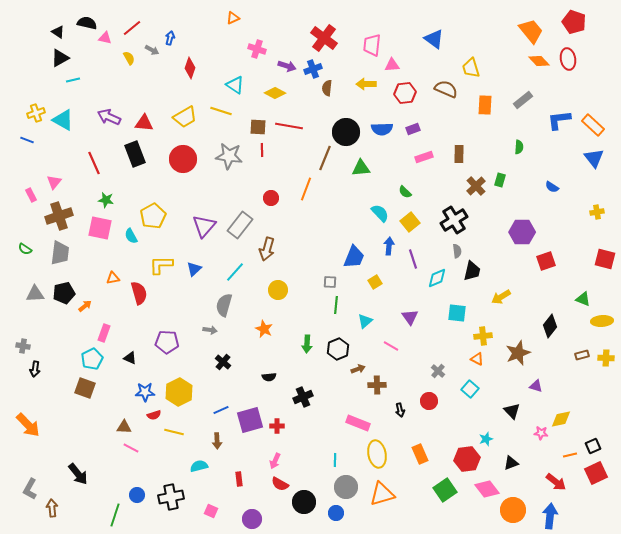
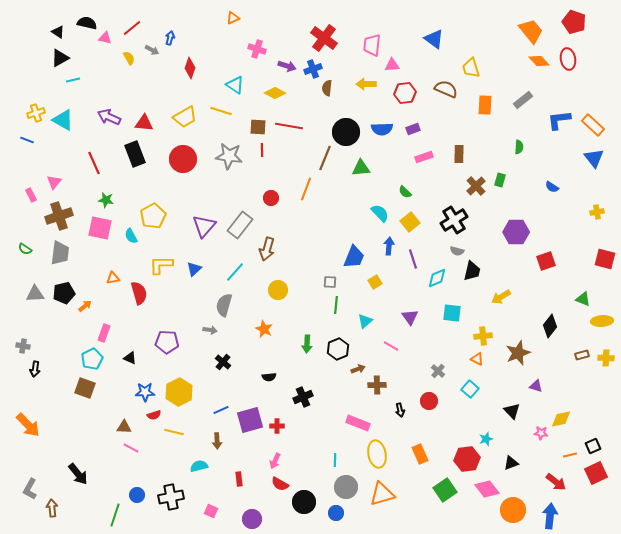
purple hexagon at (522, 232): moved 6 px left
gray semicircle at (457, 251): rotated 112 degrees clockwise
cyan square at (457, 313): moved 5 px left
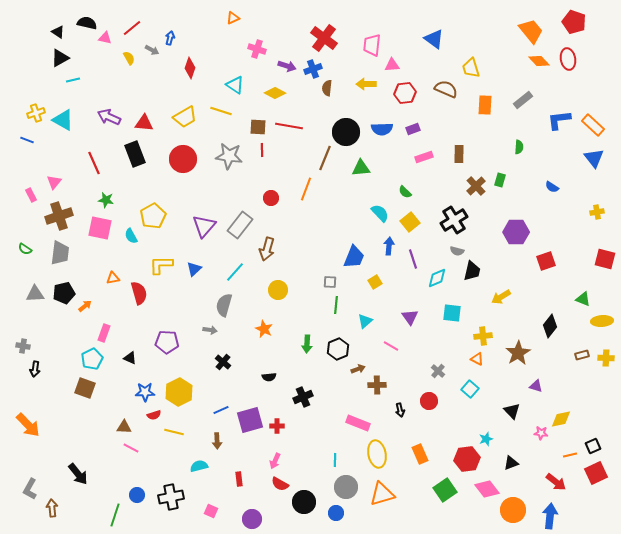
brown star at (518, 353): rotated 10 degrees counterclockwise
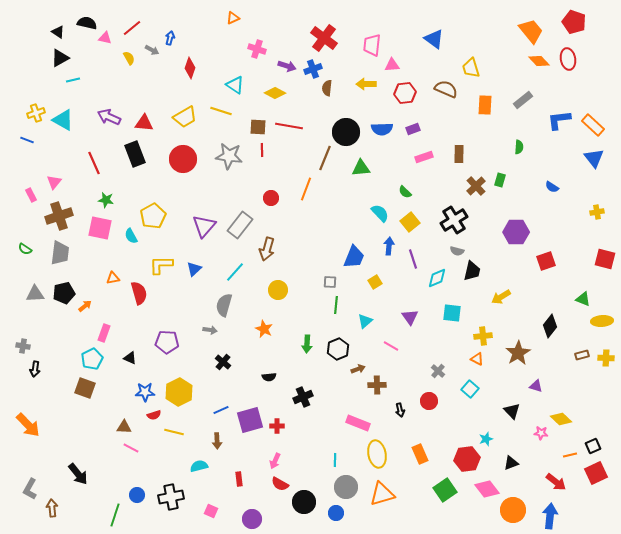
yellow diamond at (561, 419): rotated 55 degrees clockwise
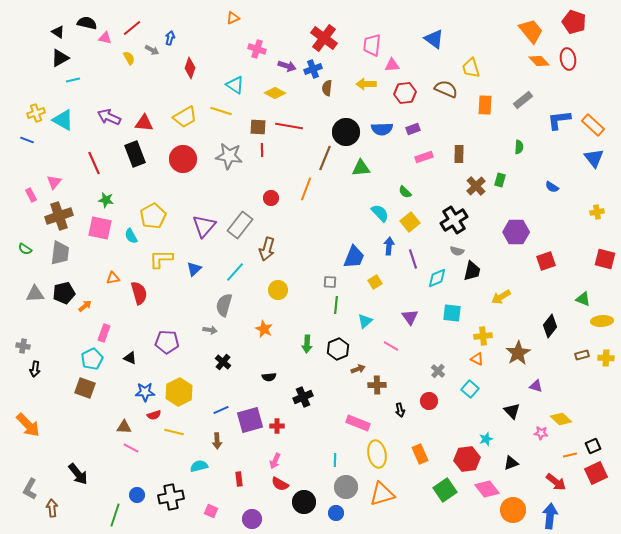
yellow L-shape at (161, 265): moved 6 px up
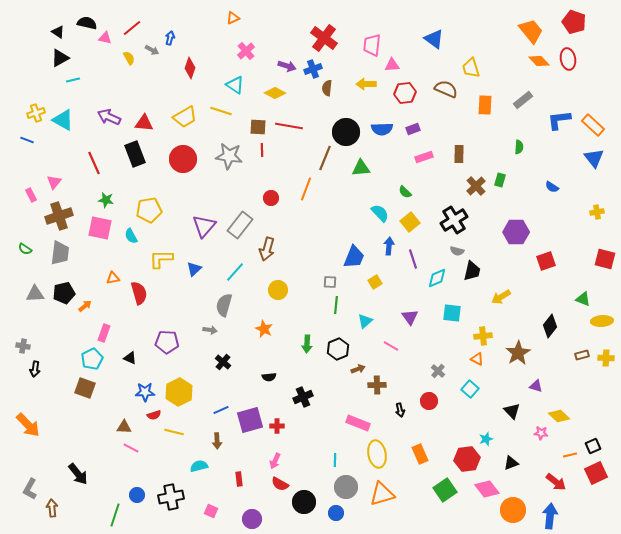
pink cross at (257, 49): moved 11 px left, 2 px down; rotated 30 degrees clockwise
yellow pentagon at (153, 216): moved 4 px left, 6 px up; rotated 20 degrees clockwise
yellow diamond at (561, 419): moved 2 px left, 3 px up
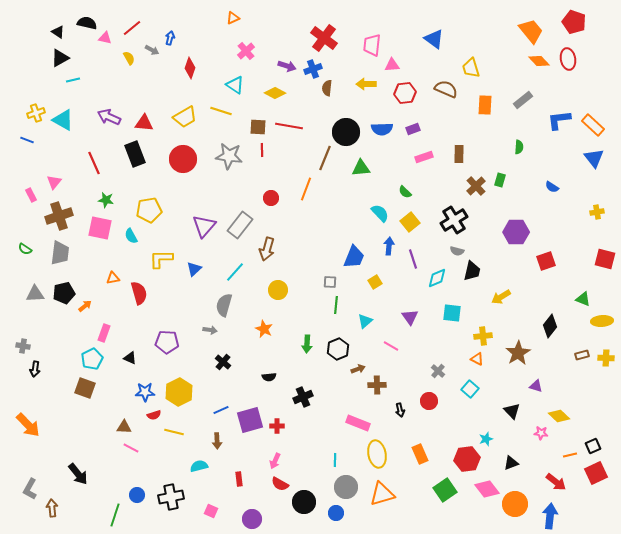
orange circle at (513, 510): moved 2 px right, 6 px up
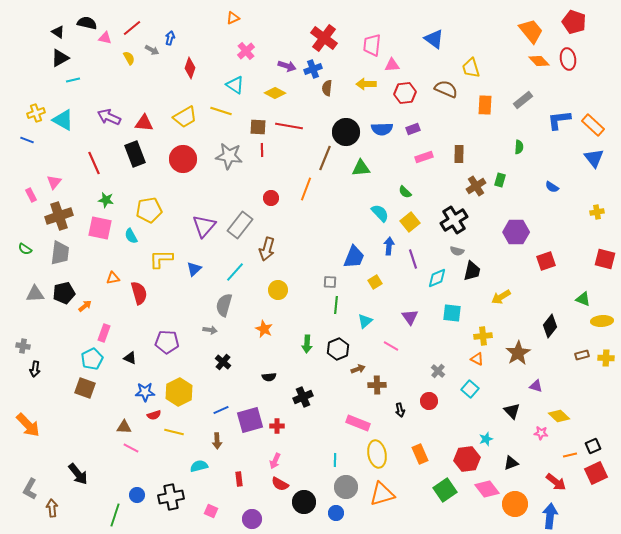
brown cross at (476, 186): rotated 12 degrees clockwise
